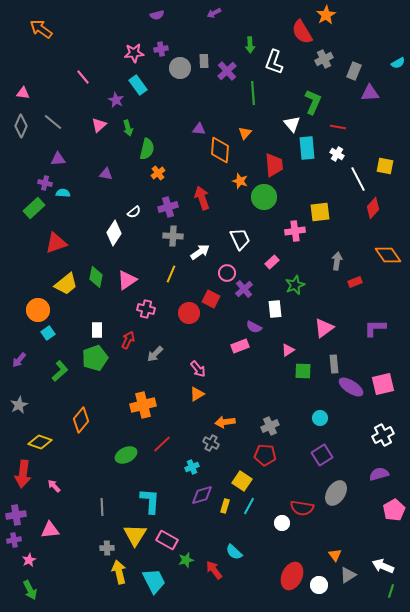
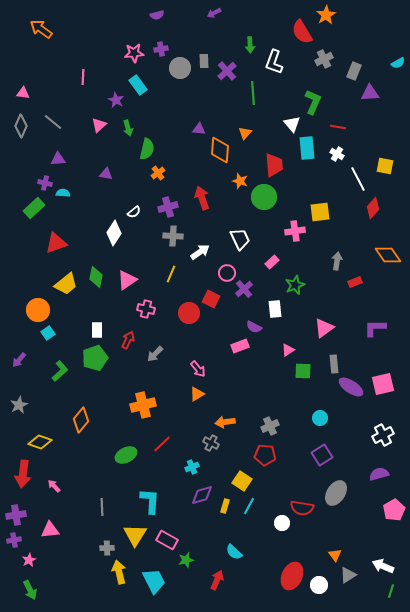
pink line at (83, 77): rotated 42 degrees clockwise
red arrow at (214, 570): moved 3 px right, 10 px down; rotated 60 degrees clockwise
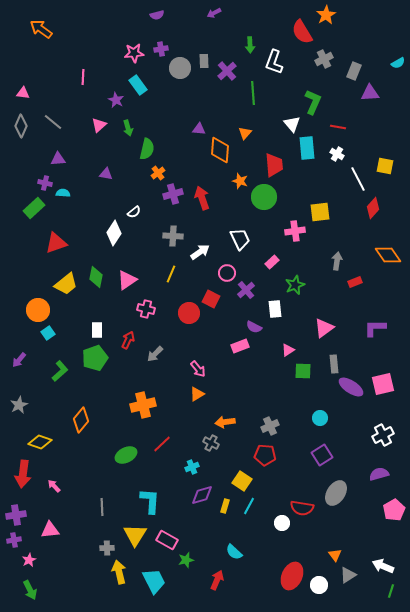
purple cross at (168, 207): moved 5 px right, 13 px up
purple cross at (244, 289): moved 2 px right, 1 px down
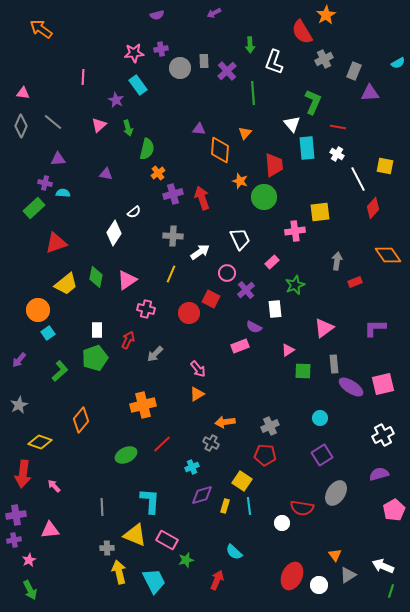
cyan line at (249, 506): rotated 36 degrees counterclockwise
yellow triangle at (135, 535): rotated 40 degrees counterclockwise
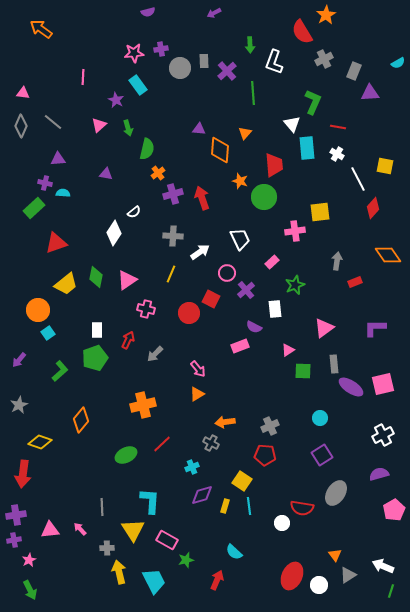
purple semicircle at (157, 15): moved 9 px left, 3 px up
pink arrow at (54, 486): moved 26 px right, 43 px down
yellow triangle at (135, 535): moved 2 px left, 5 px up; rotated 35 degrees clockwise
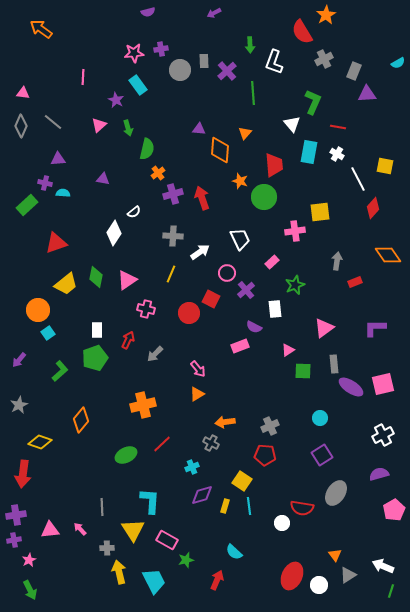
gray circle at (180, 68): moved 2 px down
purple triangle at (370, 93): moved 3 px left, 1 px down
cyan rectangle at (307, 148): moved 2 px right, 4 px down; rotated 15 degrees clockwise
purple triangle at (106, 174): moved 3 px left, 5 px down
green rectangle at (34, 208): moved 7 px left, 3 px up
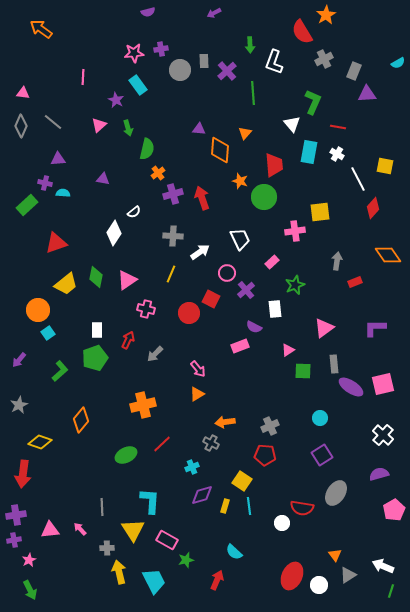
white cross at (383, 435): rotated 20 degrees counterclockwise
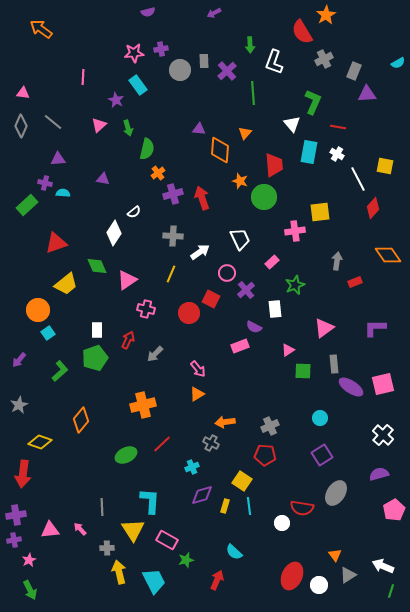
green diamond at (96, 277): moved 1 px right, 11 px up; rotated 35 degrees counterclockwise
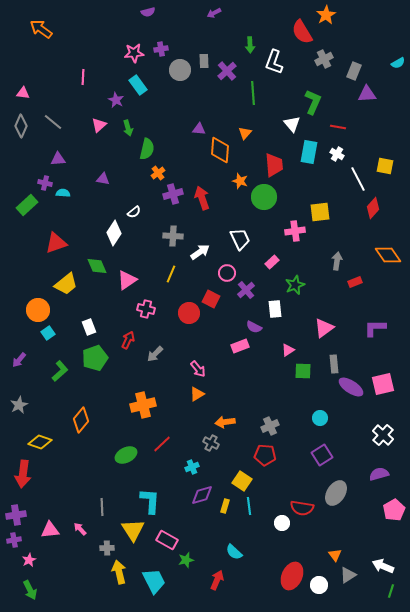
white rectangle at (97, 330): moved 8 px left, 3 px up; rotated 21 degrees counterclockwise
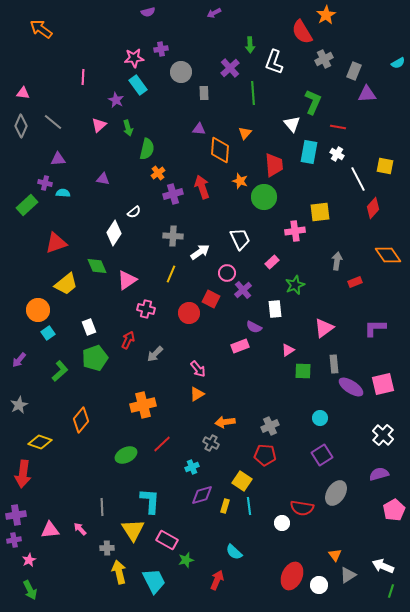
pink star at (134, 53): moved 5 px down
gray rectangle at (204, 61): moved 32 px down
gray circle at (180, 70): moved 1 px right, 2 px down
purple cross at (227, 71): moved 3 px right, 3 px up
red arrow at (202, 198): moved 11 px up
purple cross at (246, 290): moved 3 px left
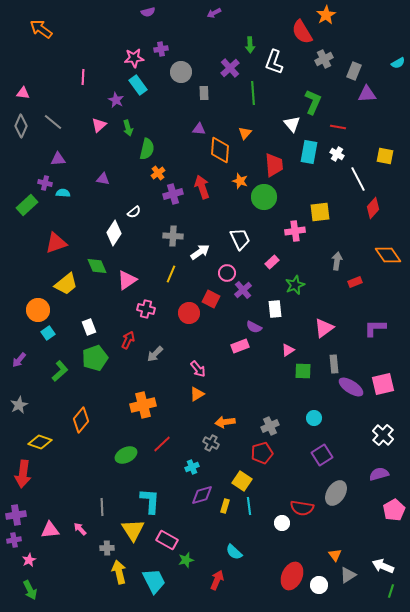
yellow square at (385, 166): moved 10 px up
cyan circle at (320, 418): moved 6 px left
red pentagon at (265, 455): moved 3 px left, 2 px up; rotated 20 degrees counterclockwise
